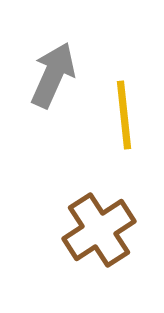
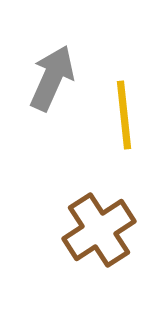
gray arrow: moved 1 px left, 3 px down
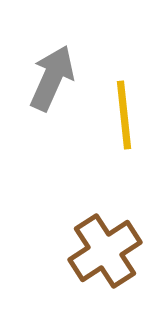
brown cross: moved 6 px right, 21 px down
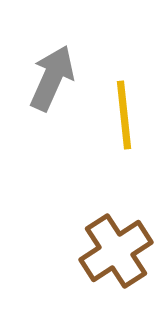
brown cross: moved 11 px right
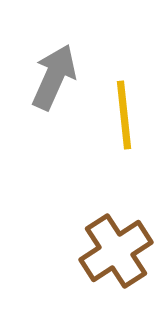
gray arrow: moved 2 px right, 1 px up
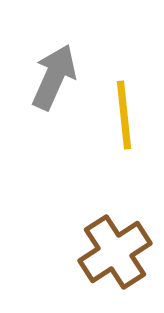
brown cross: moved 1 px left, 1 px down
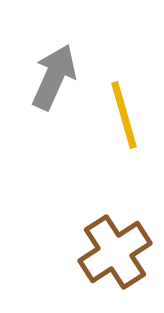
yellow line: rotated 10 degrees counterclockwise
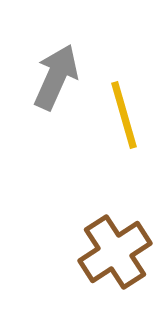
gray arrow: moved 2 px right
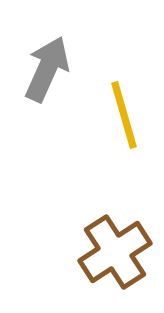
gray arrow: moved 9 px left, 8 px up
